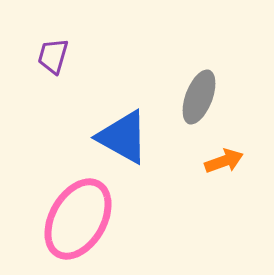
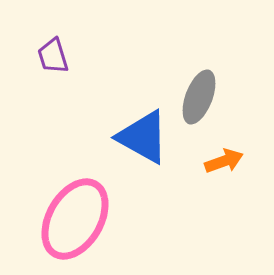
purple trapezoid: rotated 33 degrees counterclockwise
blue triangle: moved 20 px right
pink ellipse: moved 3 px left
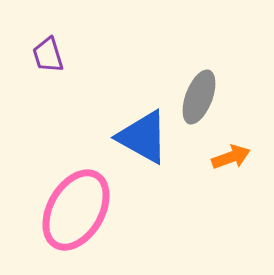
purple trapezoid: moved 5 px left, 1 px up
orange arrow: moved 7 px right, 4 px up
pink ellipse: moved 1 px right, 9 px up
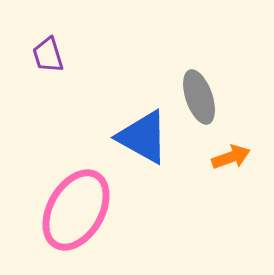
gray ellipse: rotated 40 degrees counterclockwise
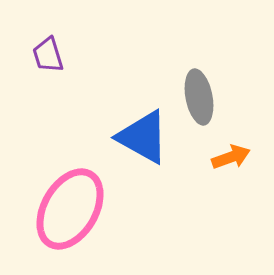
gray ellipse: rotated 8 degrees clockwise
pink ellipse: moved 6 px left, 1 px up
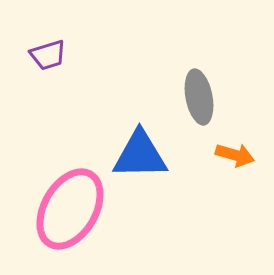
purple trapezoid: rotated 90 degrees counterclockwise
blue triangle: moved 3 px left, 18 px down; rotated 30 degrees counterclockwise
orange arrow: moved 4 px right, 2 px up; rotated 36 degrees clockwise
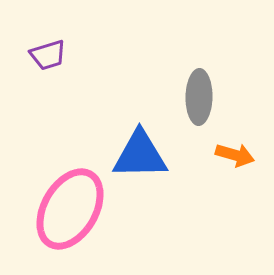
gray ellipse: rotated 12 degrees clockwise
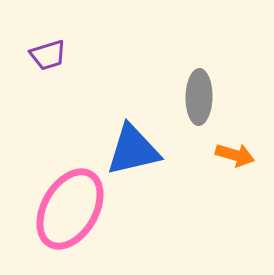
blue triangle: moved 7 px left, 5 px up; rotated 12 degrees counterclockwise
